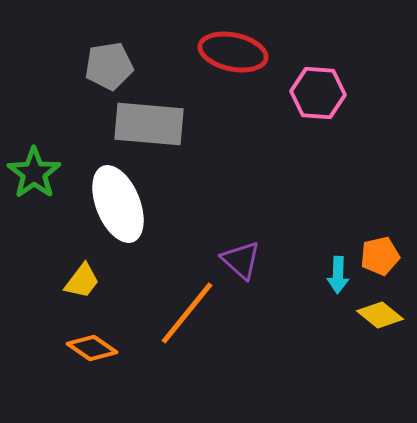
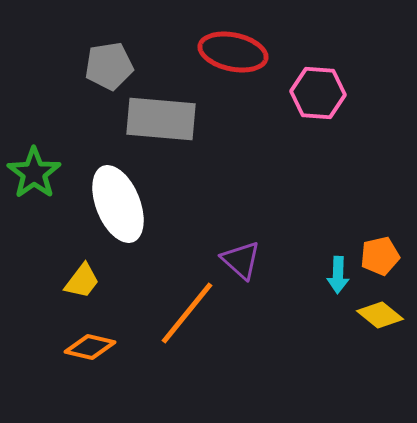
gray rectangle: moved 12 px right, 5 px up
orange diamond: moved 2 px left, 1 px up; rotated 21 degrees counterclockwise
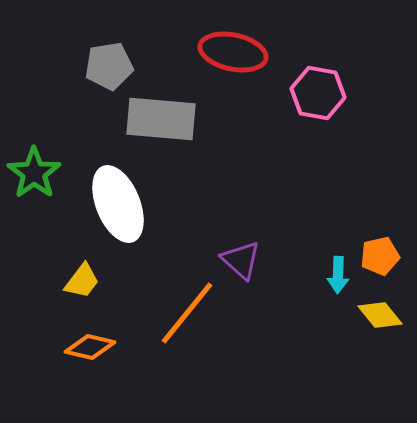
pink hexagon: rotated 6 degrees clockwise
yellow diamond: rotated 12 degrees clockwise
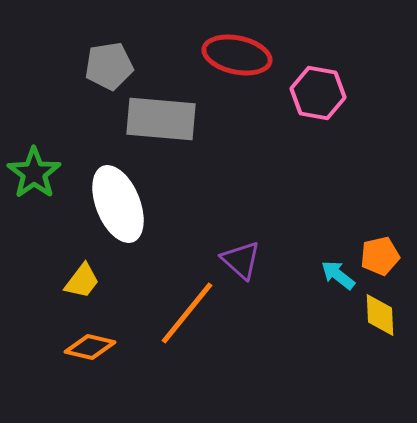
red ellipse: moved 4 px right, 3 px down
cyan arrow: rotated 126 degrees clockwise
yellow diamond: rotated 36 degrees clockwise
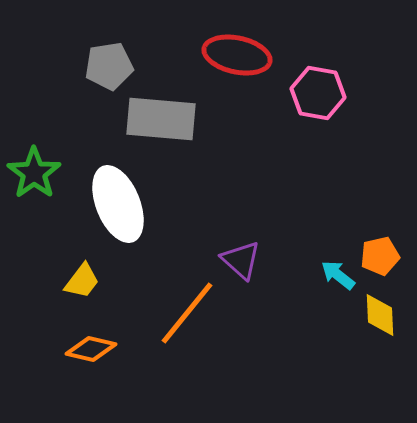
orange diamond: moved 1 px right, 2 px down
